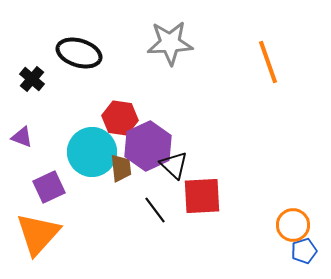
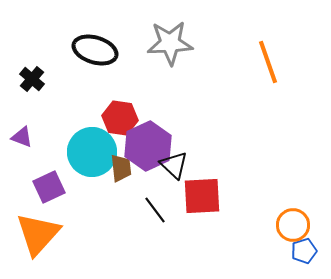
black ellipse: moved 16 px right, 3 px up
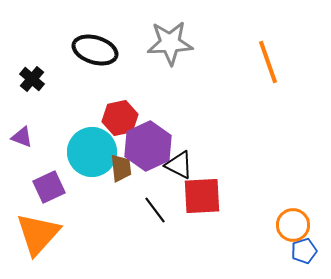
red hexagon: rotated 20 degrees counterclockwise
black triangle: moved 5 px right; rotated 16 degrees counterclockwise
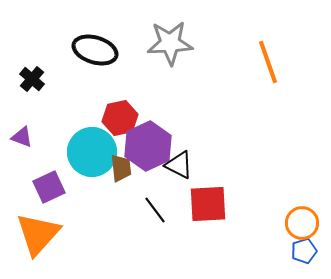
red square: moved 6 px right, 8 px down
orange circle: moved 9 px right, 2 px up
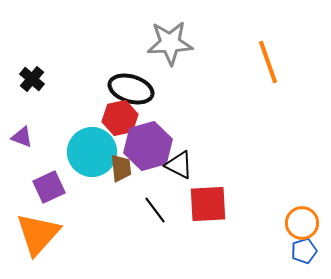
black ellipse: moved 36 px right, 39 px down
purple hexagon: rotated 9 degrees clockwise
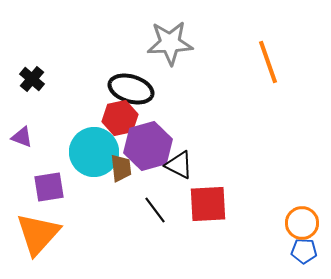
cyan circle: moved 2 px right
purple square: rotated 16 degrees clockwise
blue pentagon: rotated 20 degrees clockwise
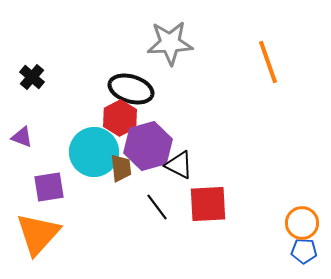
black cross: moved 2 px up
red hexagon: rotated 16 degrees counterclockwise
black line: moved 2 px right, 3 px up
